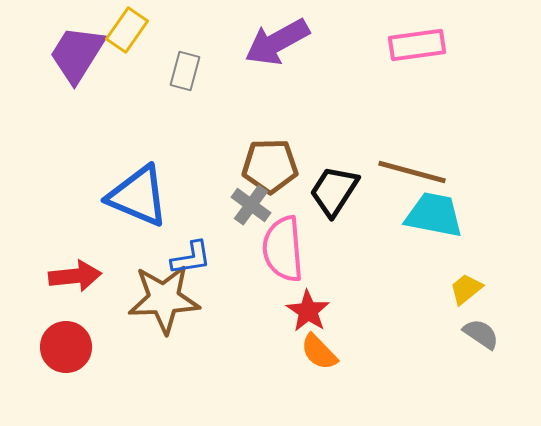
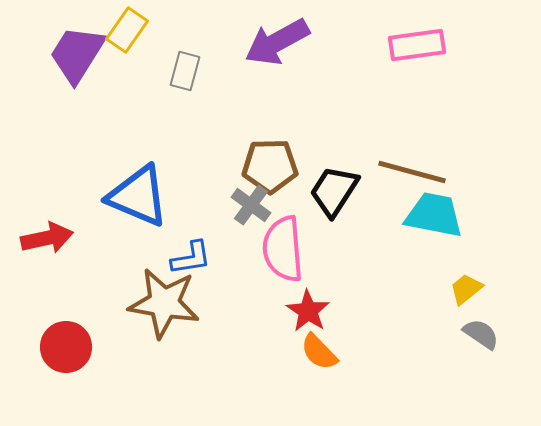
red arrow: moved 28 px left, 38 px up; rotated 6 degrees counterclockwise
brown star: moved 4 px down; rotated 12 degrees clockwise
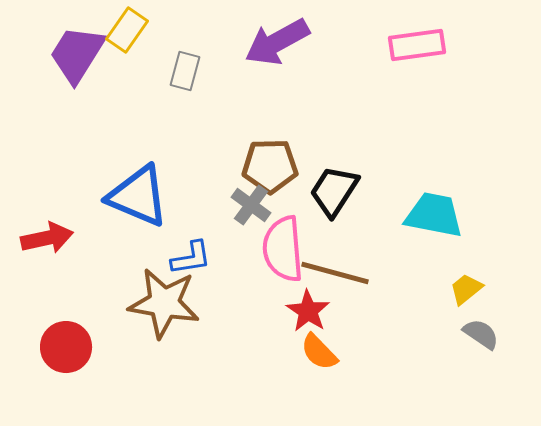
brown line: moved 77 px left, 101 px down
